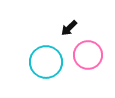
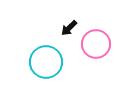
pink circle: moved 8 px right, 11 px up
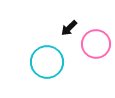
cyan circle: moved 1 px right
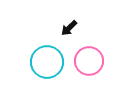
pink circle: moved 7 px left, 17 px down
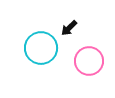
cyan circle: moved 6 px left, 14 px up
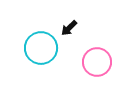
pink circle: moved 8 px right, 1 px down
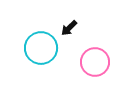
pink circle: moved 2 px left
